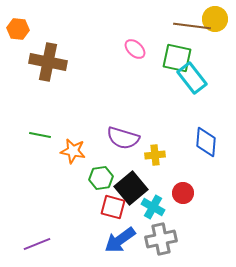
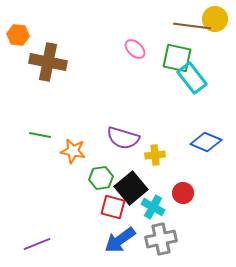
orange hexagon: moved 6 px down
blue diamond: rotated 72 degrees counterclockwise
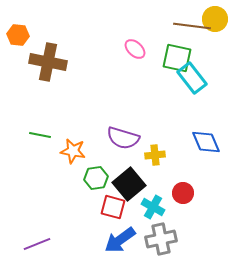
blue diamond: rotated 44 degrees clockwise
green hexagon: moved 5 px left
black square: moved 2 px left, 4 px up
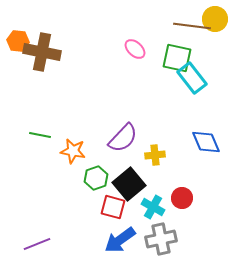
orange hexagon: moved 6 px down
brown cross: moved 6 px left, 10 px up
purple semicircle: rotated 64 degrees counterclockwise
green hexagon: rotated 10 degrees counterclockwise
red circle: moved 1 px left, 5 px down
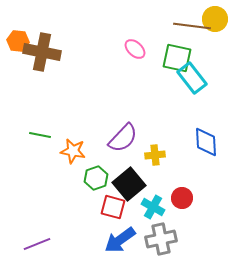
blue diamond: rotated 20 degrees clockwise
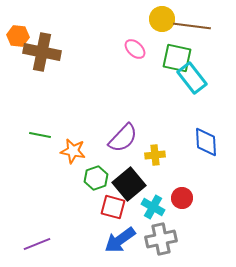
yellow circle: moved 53 px left
orange hexagon: moved 5 px up
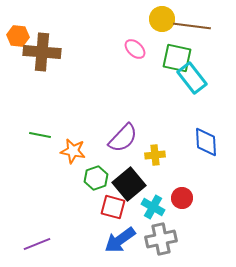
brown cross: rotated 6 degrees counterclockwise
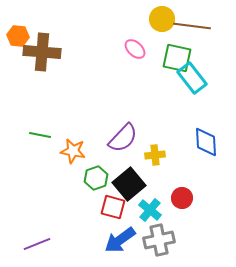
cyan cross: moved 3 px left, 3 px down; rotated 10 degrees clockwise
gray cross: moved 2 px left, 1 px down
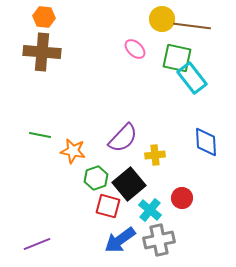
orange hexagon: moved 26 px right, 19 px up
red square: moved 5 px left, 1 px up
